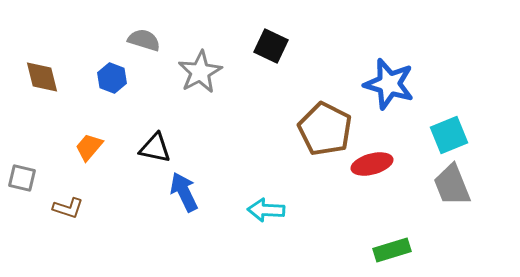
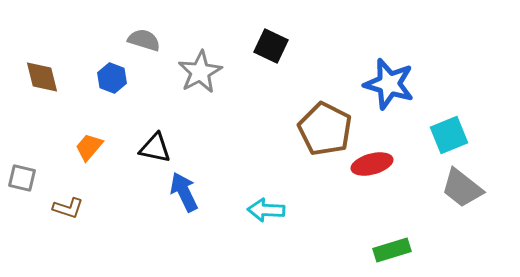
gray trapezoid: moved 10 px right, 3 px down; rotated 30 degrees counterclockwise
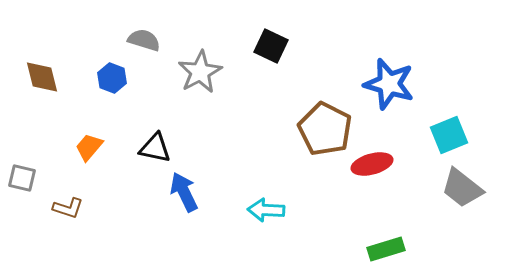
green rectangle: moved 6 px left, 1 px up
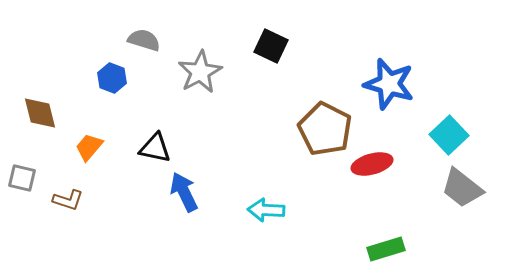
brown diamond: moved 2 px left, 36 px down
cyan square: rotated 21 degrees counterclockwise
brown L-shape: moved 8 px up
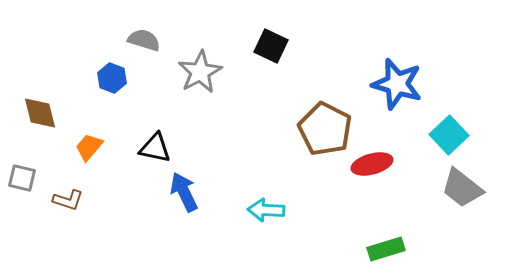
blue star: moved 8 px right
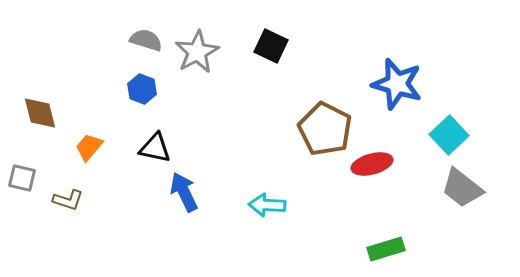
gray semicircle: moved 2 px right
gray star: moved 3 px left, 20 px up
blue hexagon: moved 30 px right, 11 px down
cyan arrow: moved 1 px right, 5 px up
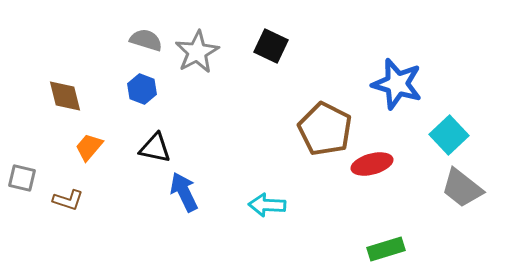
brown diamond: moved 25 px right, 17 px up
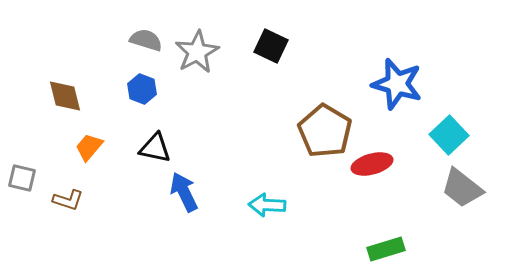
brown pentagon: moved 2 px down; rotated 4 degrees clockwise
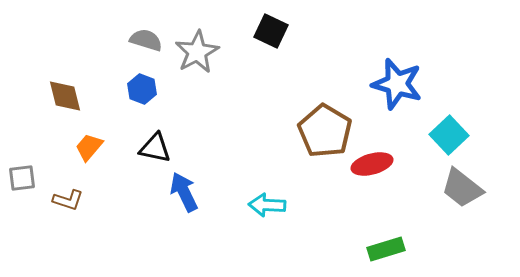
black square: moved 15 px up
gray square: rotated 20 degrees counterclockwise
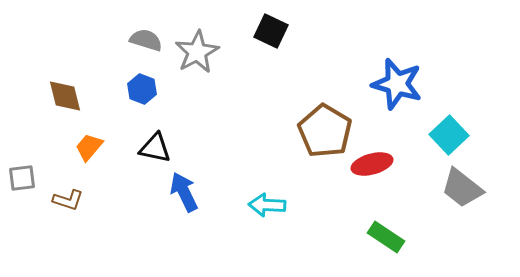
green rectangle: moved 12 px up; rotated 51 degrees clockwise
